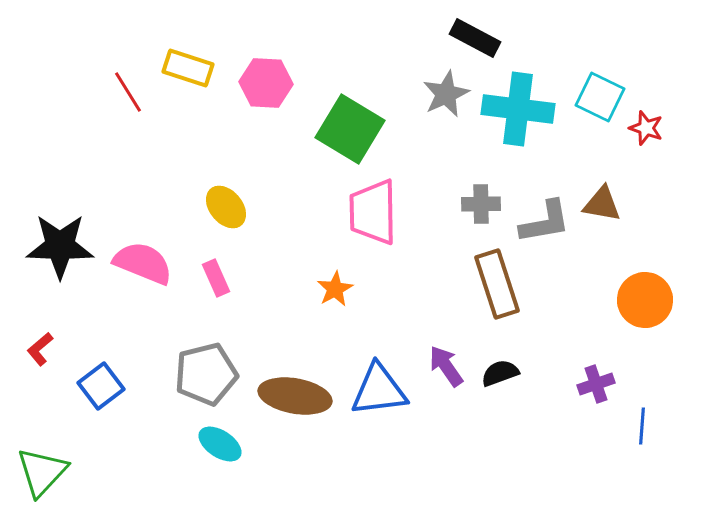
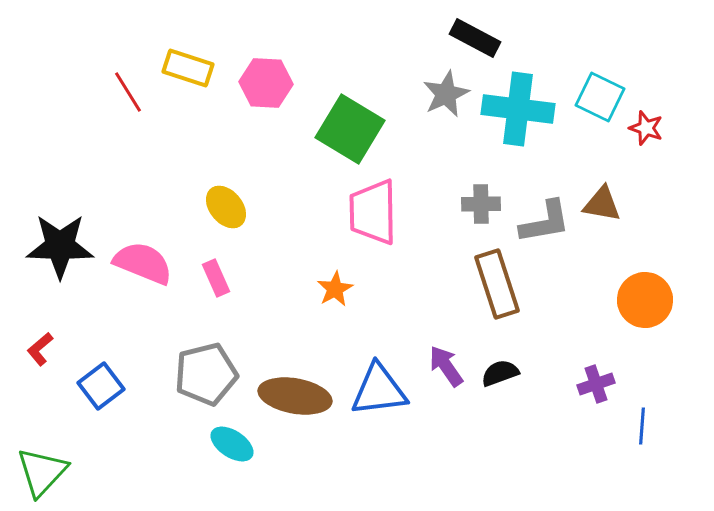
cyan ellipse: moved 12 px right
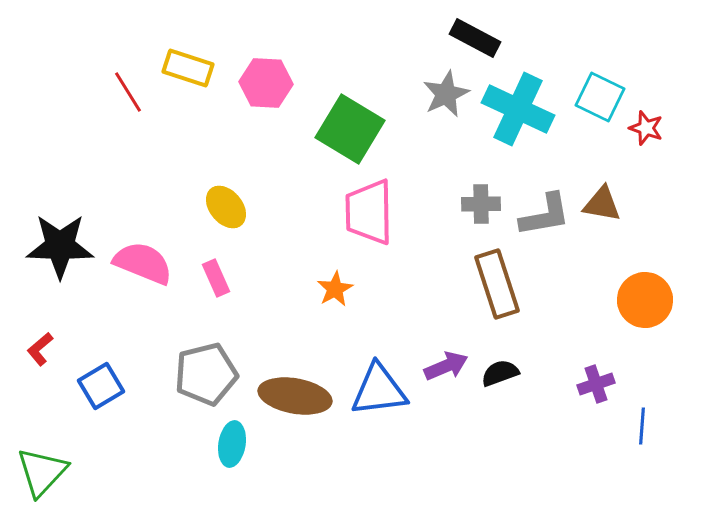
cyan cross: rotated 18 degrees clockwise
pink trapezoid: moved 4 px left
gray L-shape: moved 7 px up
purple arrow: rotated 102 degrees clockwise
blue square: rotated 6 degrees clockwise
cyan ellipse: rotated 66 degrees clockwise
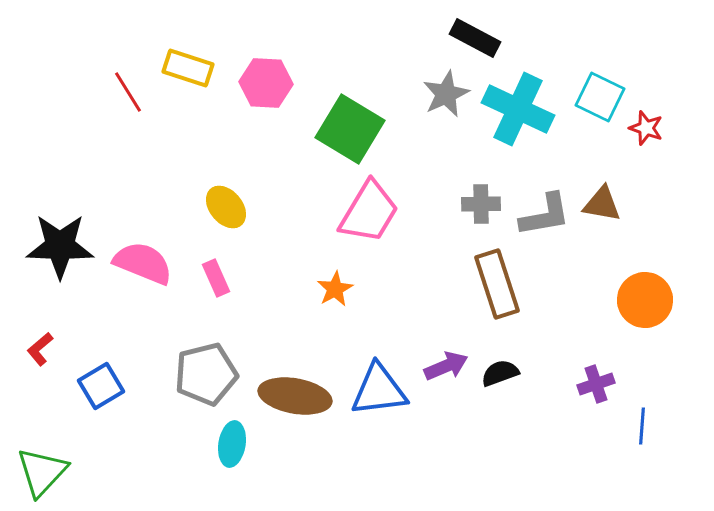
pink trapezoid: rotated 148 degrees counterclockwise
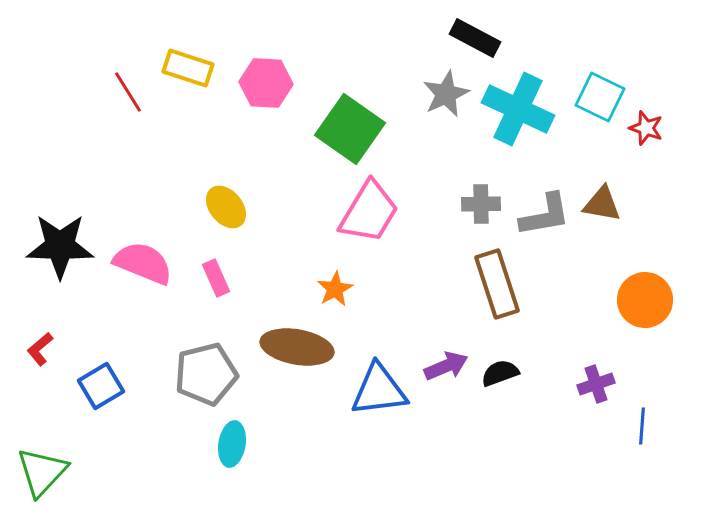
green square: rotated 4 degrees clockwise
brown ellipse: moved 2 px right, 49 px up
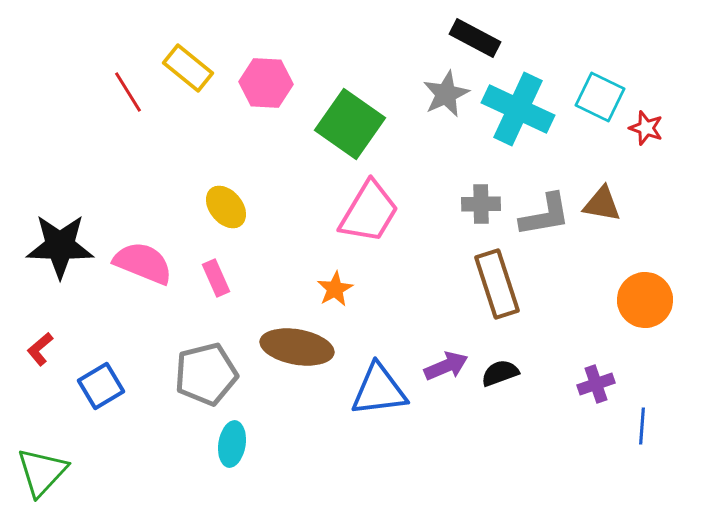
yellow rectangle: rotated 21 degrees clockwise
green square: moved 5 px up
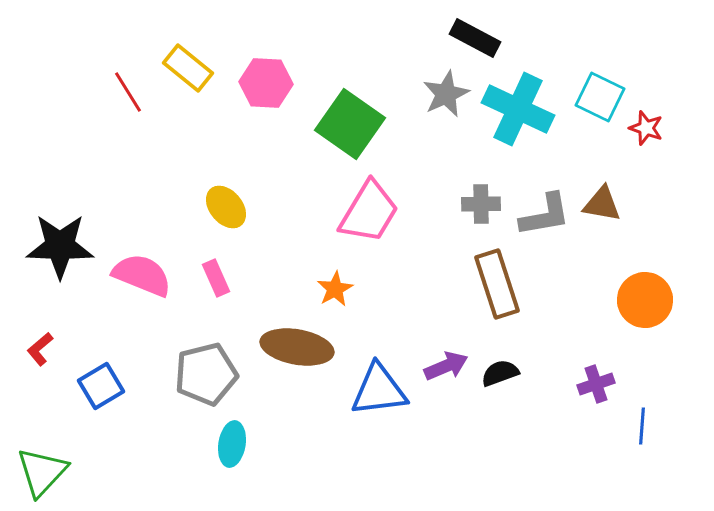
pink semicircle: moved 1 px left, 12 px down
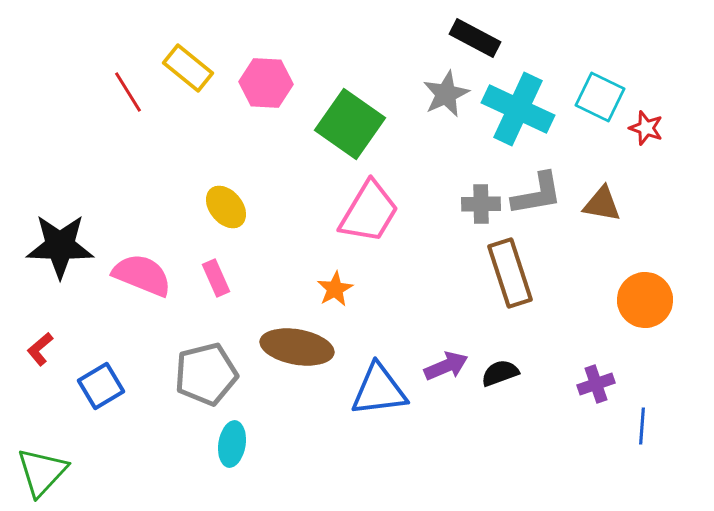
gray L-shape: moved 8 px left, 21 px up
brown rectangle: moved 13 px right, 11 px up
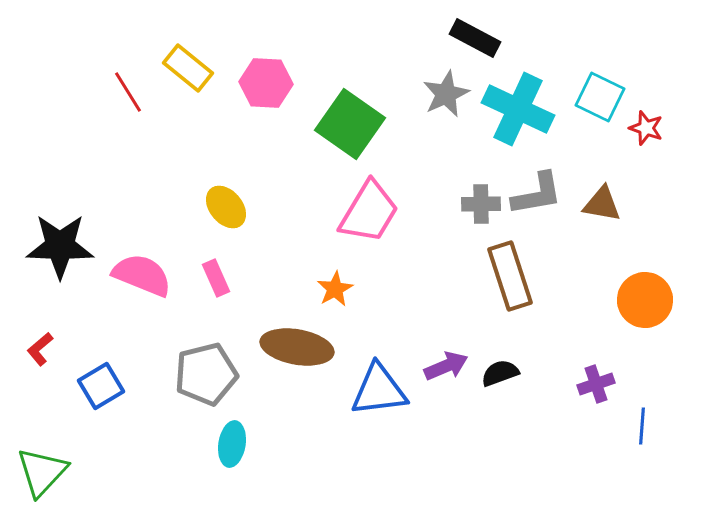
brown rectangle: moved 3 px down
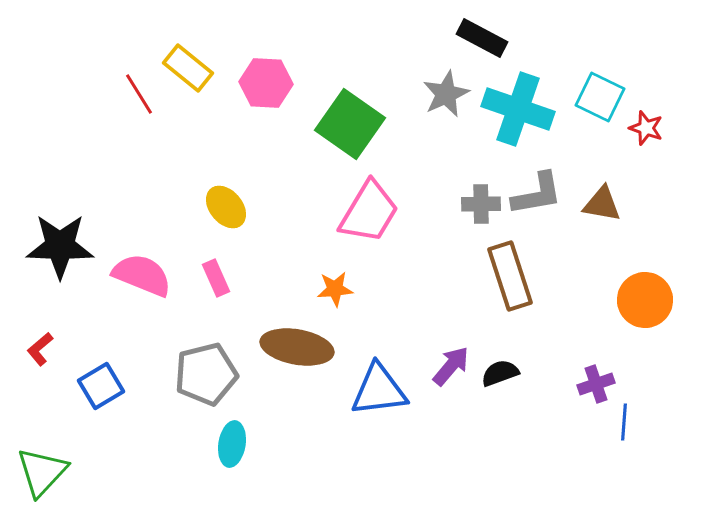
black rectangle: moved 7 px right
red line: moved 11 px right, 2 px down
cyan cross: rotated 6 degrees counterclockwise
orange star: rotated 24 degrees clockwise
purple arrow: moved 5 px right; rotated 27 degrees counterclockwise
blue line: moved 18 px left, 4 px up
